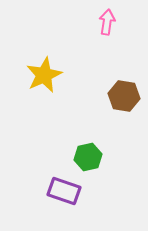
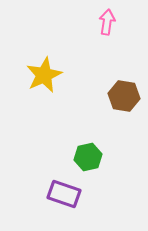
purple rectangle: moved 3 px down
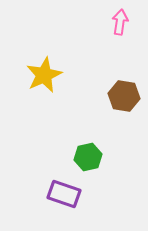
pink arrow: moved 13 px right
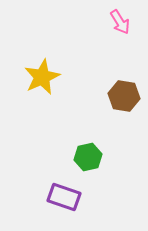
pink arrow: rotated 140 degrees clockwise
yellow star: moved 2 px left, 2 px down
purple rectangle: moved 3 px down
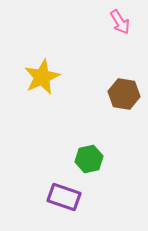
brown hexagon: moved 2 px up
green hexagon: moved 1 px right, 2 px down
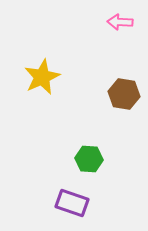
pink arrow: rotated 125 degrees clockwise
green hexagon: rotated 16 degrees clockwise
purple rectangle: moved 8 px right, 6 px down
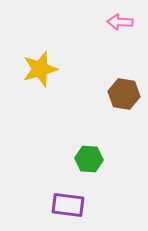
yellow star: moved 2 px left, 8 px up; rotated 9 degrees clockwise
purple rectangle: moved 4 px left, 2 px down; rotated 12 degrees counterclockwise
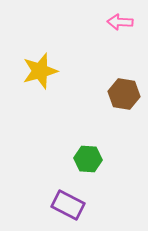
yellow star: moved 2 px down
green hexagon: moved 1 px left
purple rectangle: rotated 20 degrees clockwise
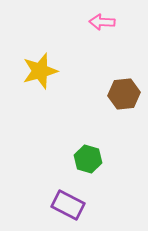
pink arrow: moved 18 px left
brown hexagon: rotated 16 degrees counterclockwise
green hexagon: rotated 12 degrees clockwise
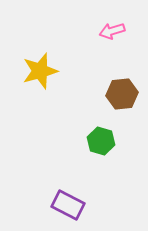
pink arrow: moved 10 px right, 9 px down; rotated 20 degrees counterclockwise
brown hexagon: moved 2 px left
green hexagon: moved 13 px right, 18 px up
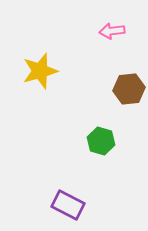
pink arrow: rotated 10 degrees clockwise
brown hexagon: moved 7 px right, 5 px up
